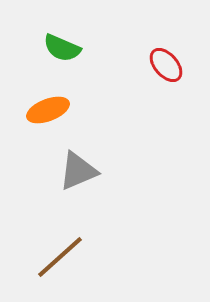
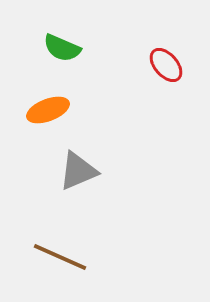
brown line: rotated 66 degrees clockwise
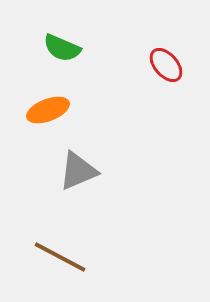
brown line: rotated 4 degrees clockwise
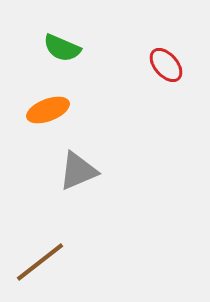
brown line: moved 20 px left, 5 px down; rotated 66 degrees counterclockwise
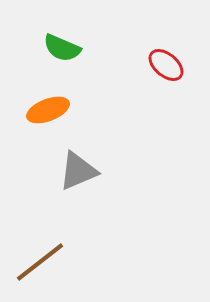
red ellipse: rotated 9 degrees counterclockwise
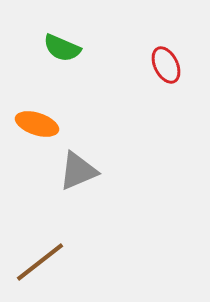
red ellipse: rotated 24 degrees clockwise
orange ellipse: moved 11 px left, 14 px down; rotated 39 degrees clockwise
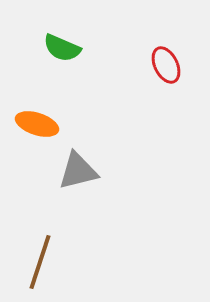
gray triangle: rotated 9 degrees clockwise
brown line: rotated 34 degrees counterclockwise
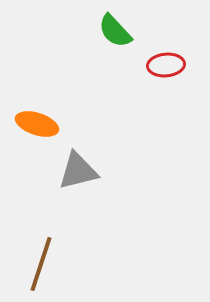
green semicircle: moved 53 px right, 17 px up; rotated 24 degrees clockwise
red ellipse: rotated 69 degrees counterclockwise
brown line: moved 1 px right, 2 px down
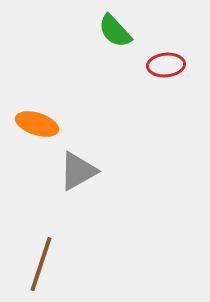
gray triangle: rotated 15 degrees counterclockwise
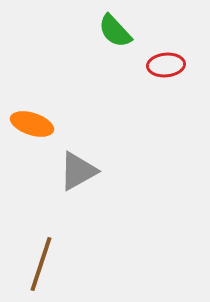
orange ellipse: moved 5 px left
